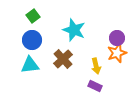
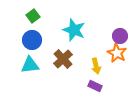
purple circle: moved 3 px right, 2 px up
orange star: rotated 24 degrees counterclockwise
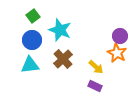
cyan star: moved 14 px left
yellow arrow: moved 1 px down; rotated 35 degrees counterclockwise
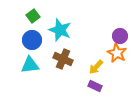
brown cross: rotated 24 degrees counterclockwise
yellow arrow: rotated 91 degrees clockwise
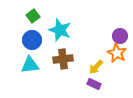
brown cross: rotated 30 degrees counterclockwise
purple rectangle: moved 1 px left, 2 px up
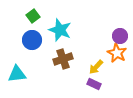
brown cross: rotated 12 degrees counterclockwise
cyan triangle: moved 13 px left, 9 px down
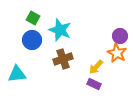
green square: moved 2 px down; rotated 24 degrees counterclockwise
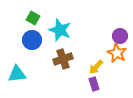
purple rectangle: rotated 48 degrees clockwise
